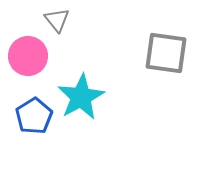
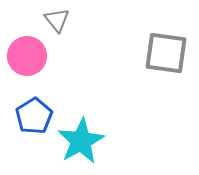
pink circle: moved 1 px left
cyan star: moved 44 px down
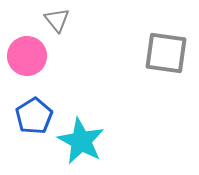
cyan star: rotated 15 degrees counterclockwise
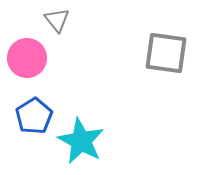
pink circle: moved 2 px down
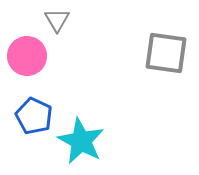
gray triangle: rotated 8 degrees clockwise
pink circle: moved 2 px up
blue pentagon: rotated 15 degrees counterclockwise
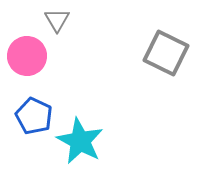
gray square: rotated 18 degrees clockwise
cyan star: moved 1 px left
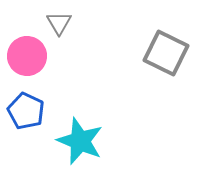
gray triangle: moved 2 px right, 3 px down
blue pentagon: moved 8 px left, 5 px up
cyan star: rotated 6 degrees counterclockwise
